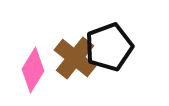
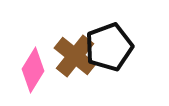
brown cross: moved 2 px up
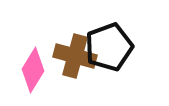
brown cross: rotated 24 degrees counterclockwise
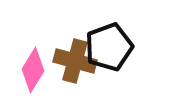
brown cross: moved 5 px down
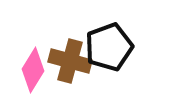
brown cross: moved 5 px left
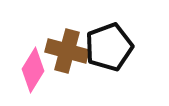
brown cross: moved 3 px left, 10 px up
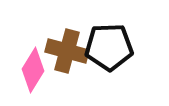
black pentagon: rotated 18 degrees clockwise
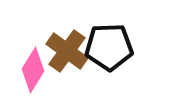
brown cross: rotated 21 degrees clockwise
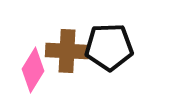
brown cross: rotated 33 degrees counterclockwise
